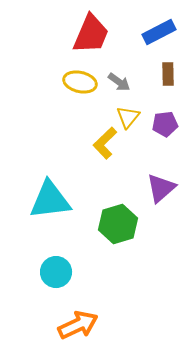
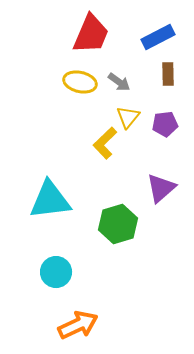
blue rectangle: moved 1 px left, 5 px down
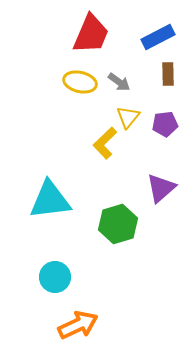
cyan circle: moved 1 px left, 5 px down
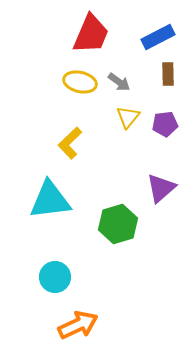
yellow L-shape: moved 35 px left
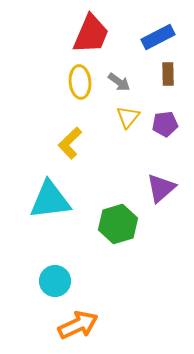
yellow ellipse: rotated 72 degrees clockwise
cyan circle: moved 4 px down
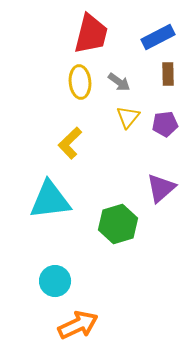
red trapezoid: rotated 9 degrees counterclockwise
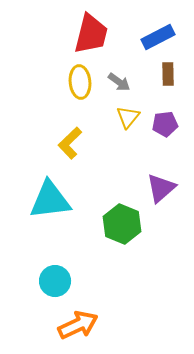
green hexagon: moved 4 px right; rotated 21 degrees counterclockwise
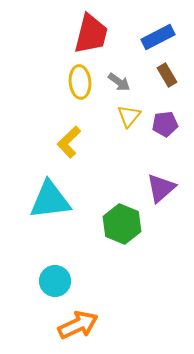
brown rectangle: moved 1 px left, 1 px down; rotated 30 degrees counterclockwise
yellow triangle: moved 1 px right, 1 px up
yellow L-shape: moved 1 px left, 1 px up
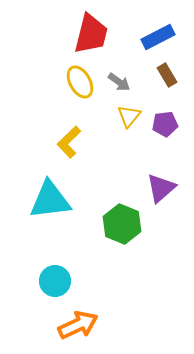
yellow ellipse: rotated 24 degrees counterclockwise
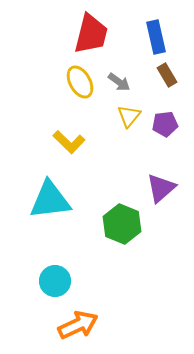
blue rectangle: moved 2 px left; rotated 76 degrees counterclockwise
yellow L-shape: rotated 92 degrees counterclockwise
